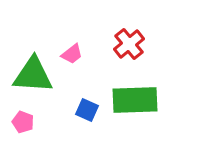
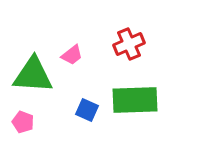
red cross: rotated 16 degrees clockwise
pink trapezoid: moved 1 px down
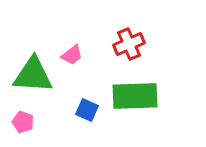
green rectangle: moved 4 px up
